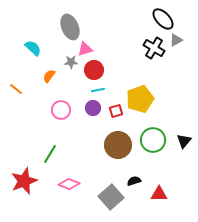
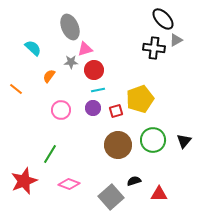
black cross: rotated 25 degrees counterclockwise
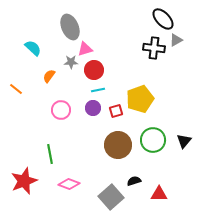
green line: rotated 42 degrees counterclockwise
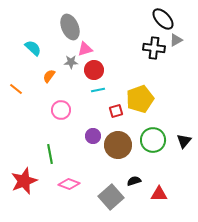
purple circle: moved 28 px down
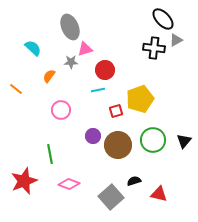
red circle: moved 11 px right
red triangle: rotated 12 degrees clockwise
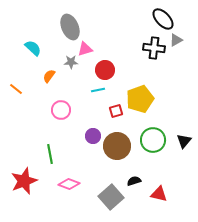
brown circle: moved 1 px left, 1 px down
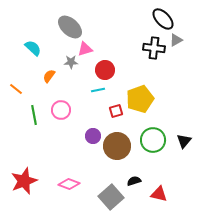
gray ellipse: rotated 25 degrees counterclockwise
green line: moved 16 px left, 39 px up
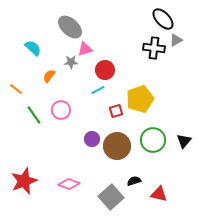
cyan line: rotated 16 degrees counterclockwise
green line: rotated 24 degrees counterclockwise
purple circle: moved 1 px left, 3 px down
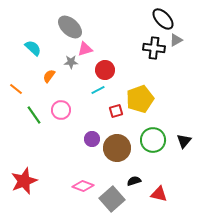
brown circle: moved 2 px down
pink diamond: moved 14 px right, 2 px down
gray square: moved 1 px right, 2 px down
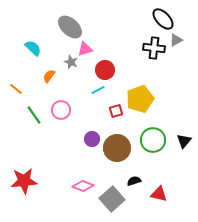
gray star: rotated 24 degrees clockwise
red star: rotated 16 degrees clockwise
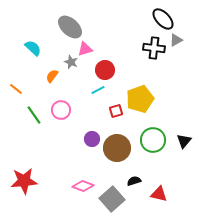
orange semicircle: moved 3 px right
